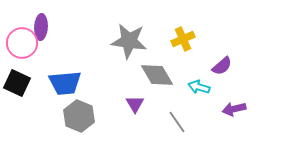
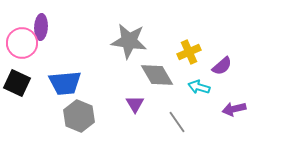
yellow cross: moved 6 px right, 13 px down
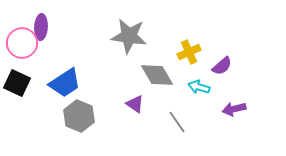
gray star: moved 5 px up
blue trapezoid: rotated 28 degrees counterclockwise
purple triangle: rotated 24 degrees counterclockwise
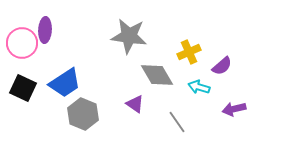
purple ellipse: moved 4 px right, 3 px down
black square: moved 6 px right, 5 px down
gray hexagon: moved 4 px right, 2 px up
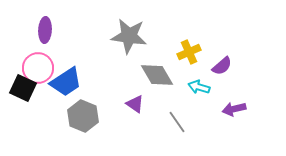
pink circle: moved 16 px right, 25 px down
blue trapezoid: moved 1 px right, 1 px up
gray hexagon: moved 2 px down
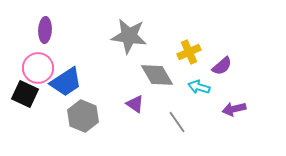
black square: moved 2 px right, 6 px down
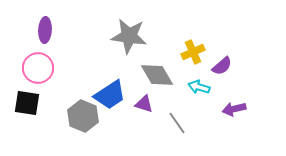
yellow cross: moved 4 px right
blue trapezoid: moved 44 px right, 13 px down
black square: moved 2 px right, 9 px down; rotated 16 degrees counterclockwise
purple triangle: moved 9 px right; rotated 18 degrees counterclockwise
gray line: moved 1 px down
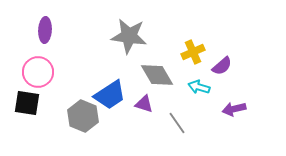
pink circle: moved 4 px down
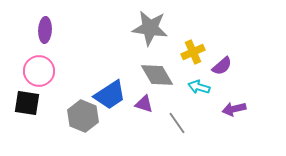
gray star: moved 21 px right, 8 px up
pink circle: moved 1 px right, 1 px up
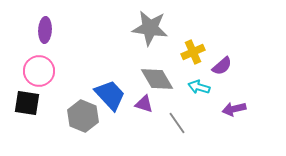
gray diamond: moved 4 px down
blue trapezoid: rotated 100 degrees counterclockwise
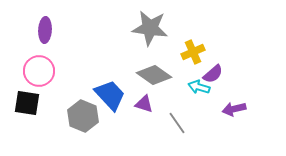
purple semicircle: moved 9 px left, 8 px down
gray diamond: moved 3 px left, 4 px up; rotated 24 degrees counterclockwise
